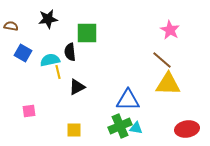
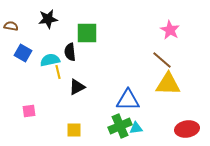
cyan triangle: rotated 16 degrees counterclockwise
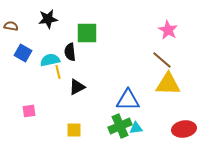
pink star: moved 2 px left
red ellipse: moved 3 px left
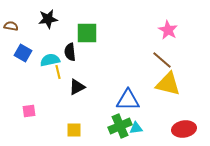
yellow triangle: rotated 12 degrees clockwise
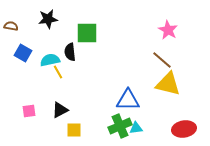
yellow line: rotated 16 degrees counterclockwise
black triangle: moved 17 px left, 23 px down
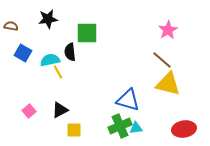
pink star: rotated 12 degrees clockwise
blue triangle: rotated 15 degrees clockwise
pink square: rotated 32 degrees counterclockwise
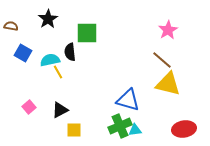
black star: rotated 24 degrees counterclockwise
pink square: moved 4 px up
cyan triangle: moved 1 px left, 2 px down
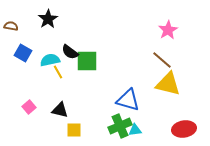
green square: moved 28 px down
black semicircle: rotated 48 degrees counterclockwise
black triangle: rotated 42 degrees clockwise
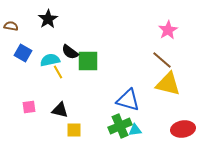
green square: moved 1 px right
pink square: rotated 32 degrees clockwise
red ellipse: moved 1 px left
